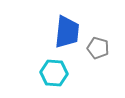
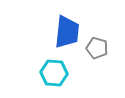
gray pentagon: moved 1 px left
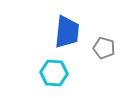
gray pentagon: moved 7 px right
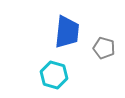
cyan hexagon: moved 2 px down; rotated 12 degrees clockwise
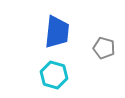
blue trapezoid: moved 10 px left
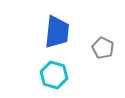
gray pentagon: moved 1 px left; rotated 10 degrees clockwise
